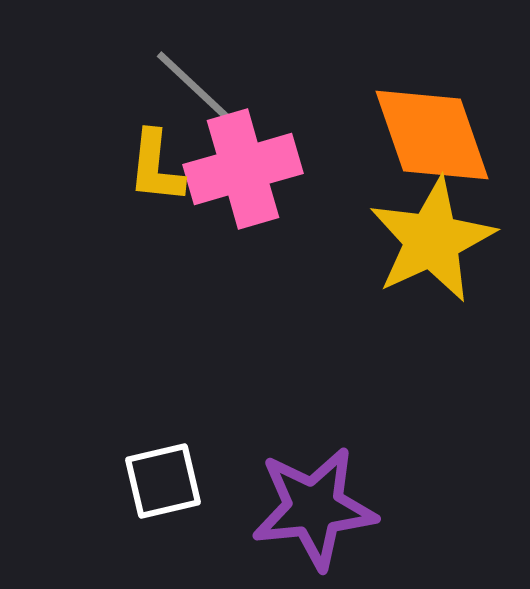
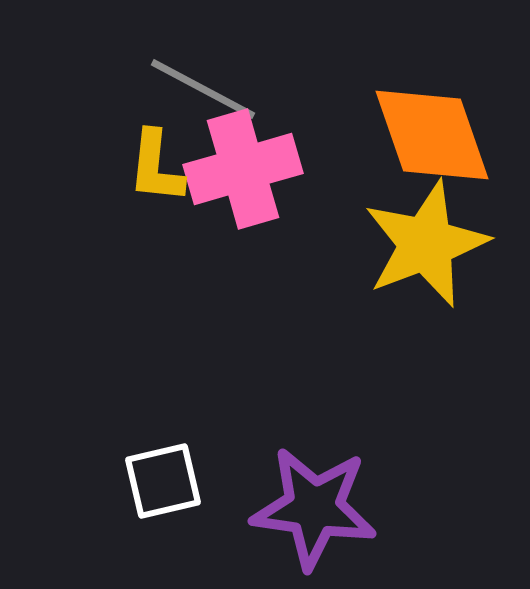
gray line: moved 2 px right, 4 px up; rotated 15 degrees counterclockwise
yellow star: moved 6 px left, 4 px down; rotated 4 degrees clockwise
purple star: rotated 14 degrees clockwise
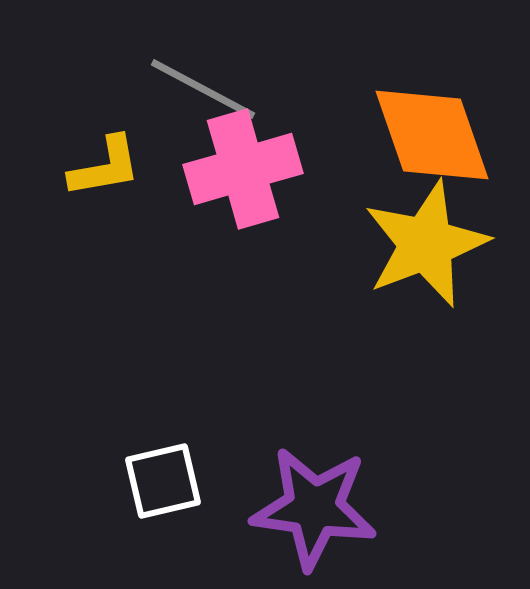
yellow L-shape: moved 51 px left; rotated 106 degrees counterclockwise
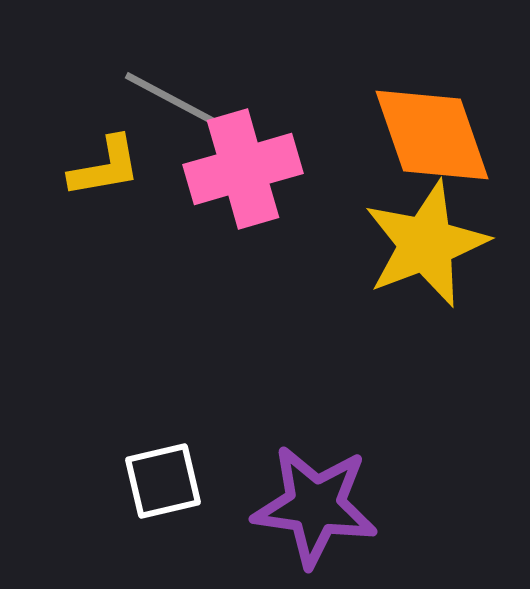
gray line: moved 26 px left, 13 px down
purple star: moved 1 px right, 2 px up
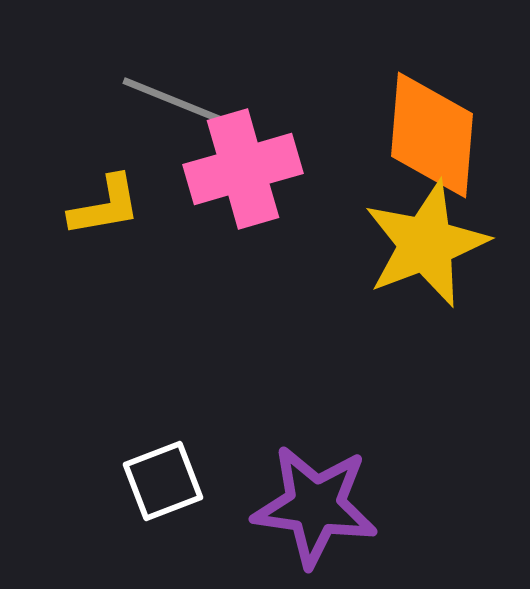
gray line: rotated 6 degrees counterclockwise
orange diamond: rotated 24 degrees clockwise
yellow L-shape: moved 39 px down
white square: rotated 8 degrees counterclockwise
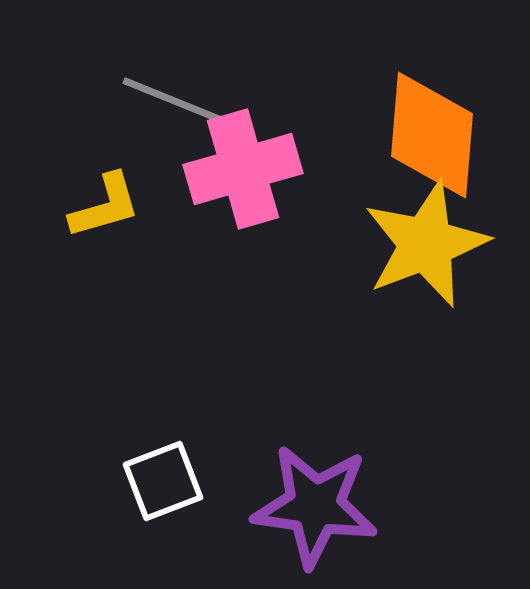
yellow L-shape: rotated 6 degrees counterclockwise
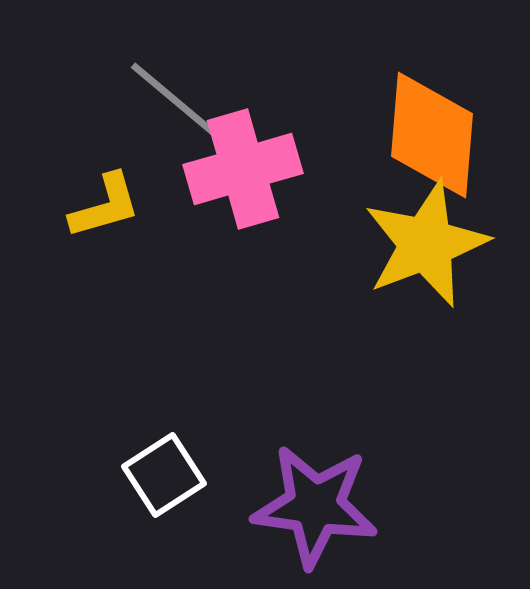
gray line: rotated 18 degrees clockwise
white square: moved 1 px right, 6 px up; rotated 12 degrees counterclockwise
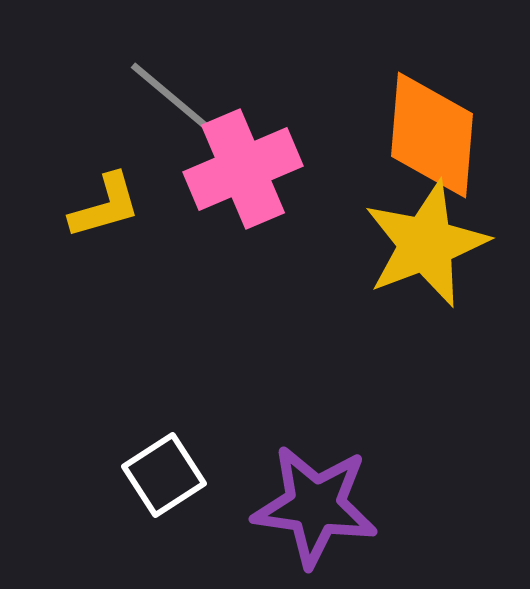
pink cross: rotated 7 degrees counterclockwise
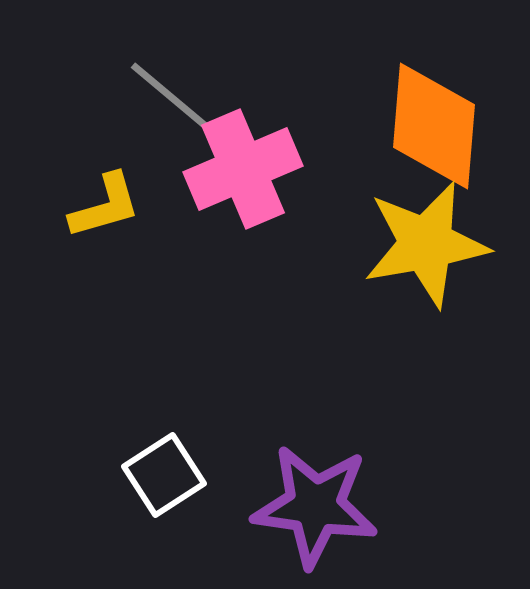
orange diamond: moved 2 px right, 9 px up
yellow star: rotated 11 degrees clockwise
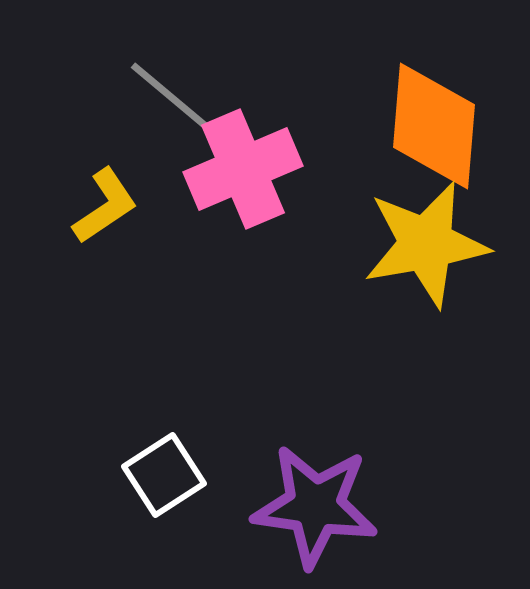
yellow L-shape: rotated 18 degrees counterclockwise
